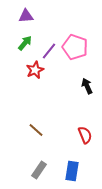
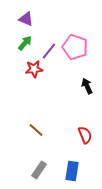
purple triangle: moved 3 px down; rotated 28 degrees clockwise
red star: moved 1 px left, 1 px up; rotated 18 degrees clockwise
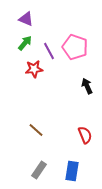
purple line: rotated 66 degrees counterclockwise
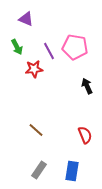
green arrow: moved 8 px left, 4 px down; rotated 112 degrees clockwise
pink pentagon: rotated 10 degrees counterclockwise
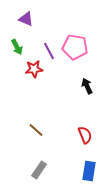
blue rectangle: moved 17 px right
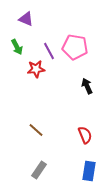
red star: moved 2 px right
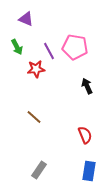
brown line: moved 2 px left, 13 px up
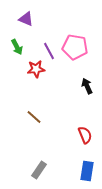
blue rectangle: moved 2 px left
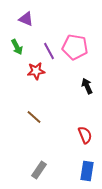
red star: moved 2 px down
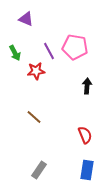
green arrow: moved 2 px left, 6 px down
black arrow: rotated 28 degrees clockwise
blue rectangle: moved 1 px up
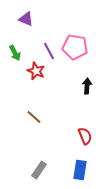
red star: rotated 30 degrees clockwise
red semicircle: moved 1 px down
blue rectangle: moved 7 px left
